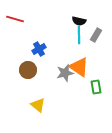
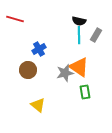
green rectangle: moved 11 px left, 5 px down
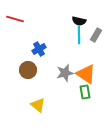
orange triangle: moved 7 px right, 7 px down
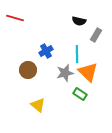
red line: moved 1 px up
cyan line: moved 2 px left, 19 px down
blue cross: moved 7 px right, 2 px down
orange triangle: moved 2 px right, 2 px up; rotated 10 degrees clockwise
green rectangle: moved 5 px left, 2 px down; rotated 48 degrees counterclockwise
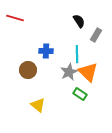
black semicircle: rotated 136 degrees counterclockwise
blue cross: rotated 32 degrees clockwise
gray star: moved 4 px right, 1 px up; rotated 12 degrees counterclockwise
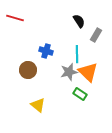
blue cross: rotated 16 degrees clockwise
gray star: rotated 12 degrees clockwise
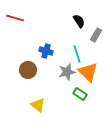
cyan line: rotated 18 degrees counterclockwise
gray star: moved 2 px left
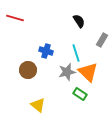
gray rectangle: moved 6 px right, 5 px down
cyan line: moved 1 px left, 1 px up
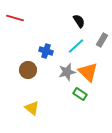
cyan line: moved 7 px up; rotated 66 degrees clockwise
yellow triangle: moved 6 px left, 3 px down
